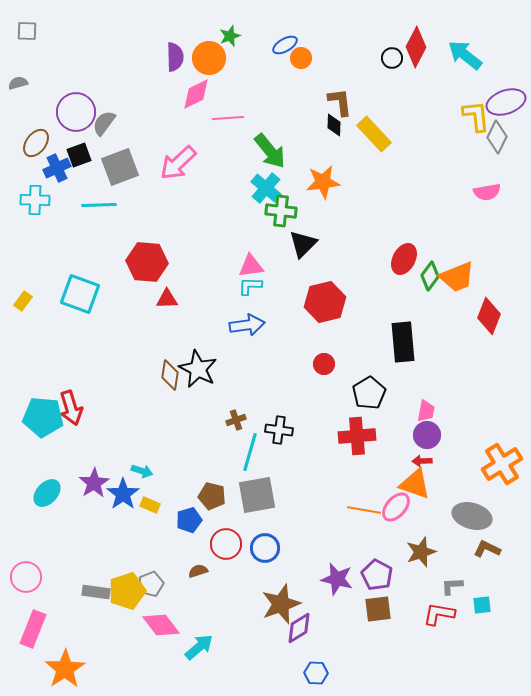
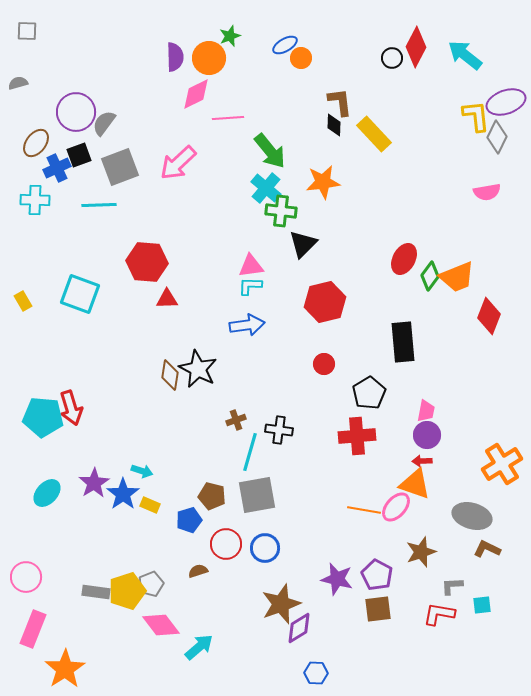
yellow rectangle at (23, 301): rotated 66 degrees counterclockwise
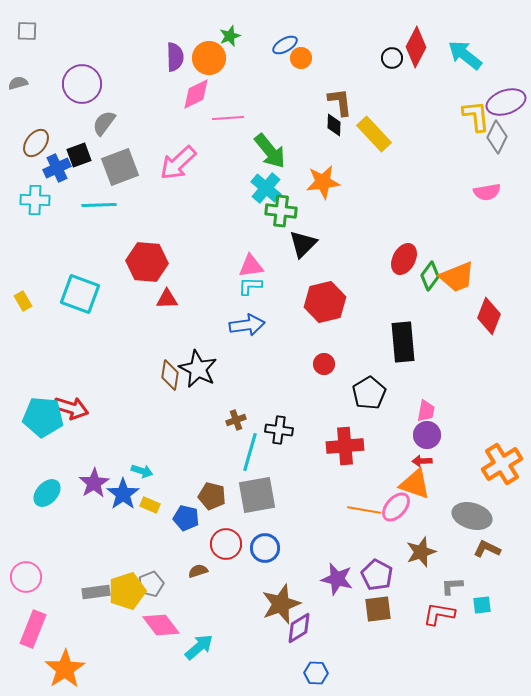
purple circle at (76, 112): moved 6 px right, 28 px up
red arrow at (71, 408): rotated 56 degrees counterclockwise
red cross at (357, 436): moved 12 px left, 10 px down
blue pentagon at (189, 520): moved 3 px left, 2 px up; rotated 30 degrees clockwise
gray rectangle at (96, 592): rotated 16 degrees counterclockwise
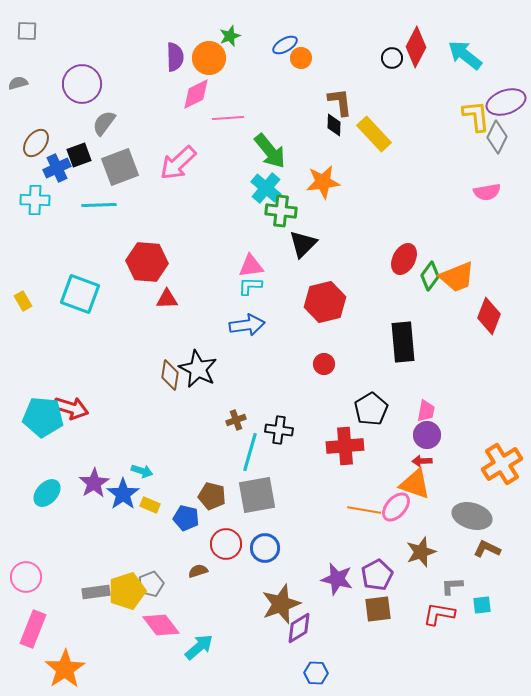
black pentagon at (369, 393): moved 2 px right, 16 px down
purple pentagon at (377, 575): rotated 16 degrees clockwise
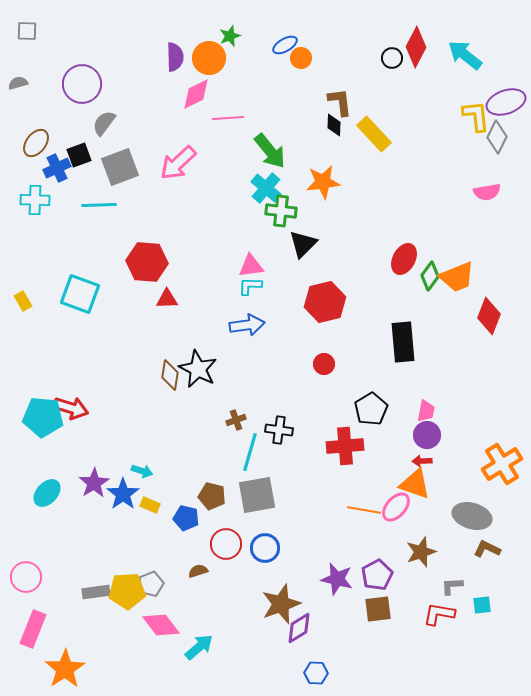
yellow pentagon at (127, 591): rotated 15 degrees clockwise
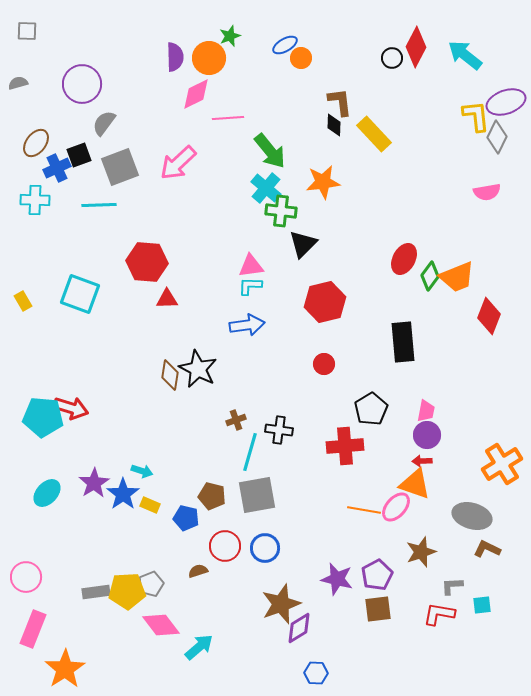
red circle at (226, 544): moved 1 px left, 2 px down
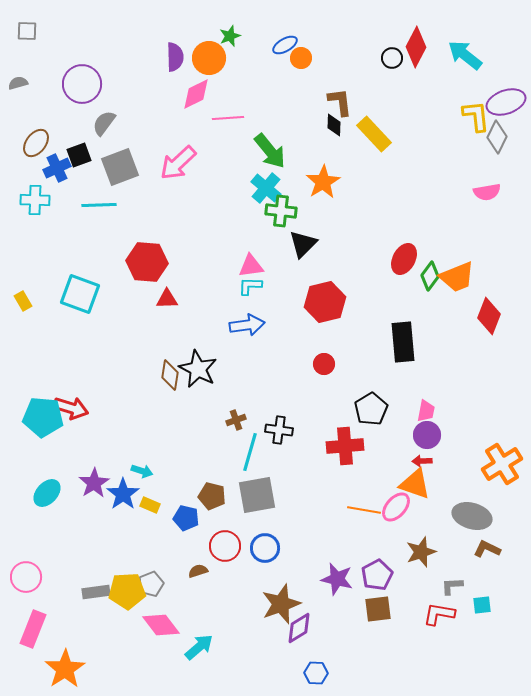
orange star at (323, 182): rotated 24 degrees counterclockwise
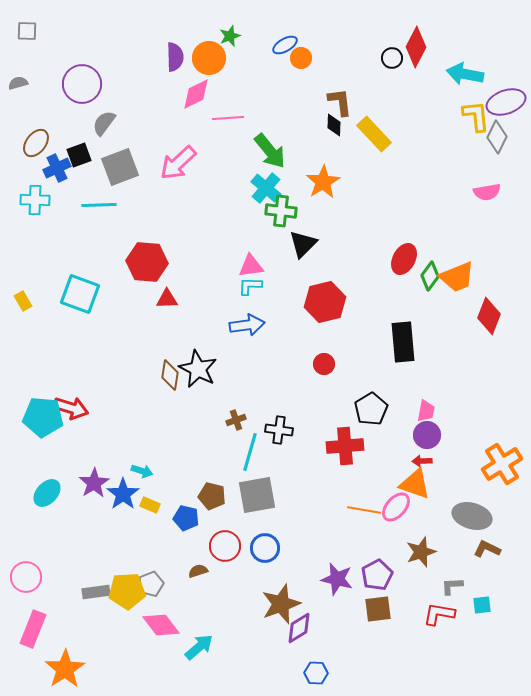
cyan arrow at (465, 55): moved 19 px down; rotated 27 degrees counterclockwise
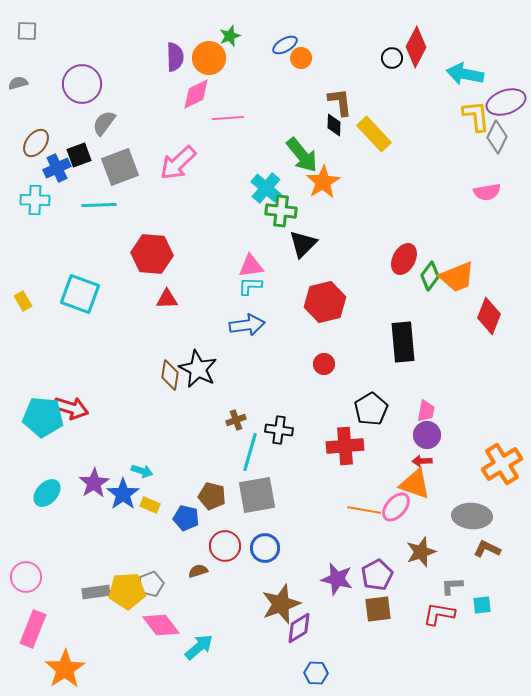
green arrow at (270, 151): moved 32 px right, 4 px down
red hexagon at (147, 262): moved 5 px right, 8 px up
gray ellipse at (472, 516): rotated 12 degrees counterclockwise
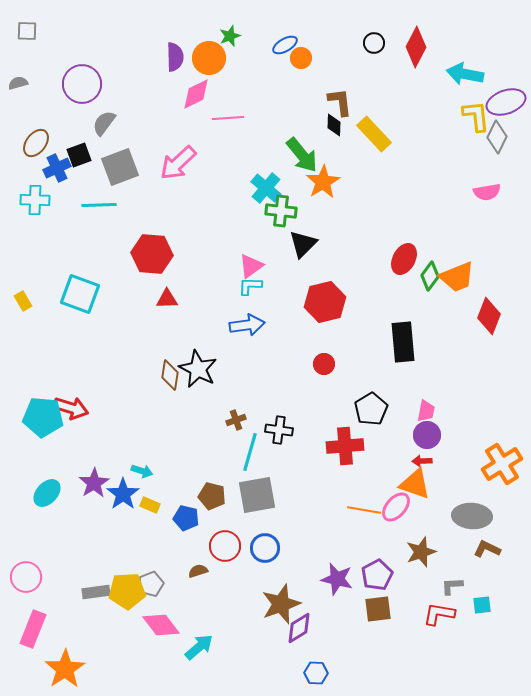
black circle at (392, 58): moved 18 px left, 15 px up
pink triangle at (251, 266): rotated 28 degrees counterclockwise
